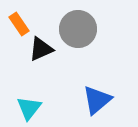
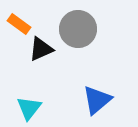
orange rectangle: rotated 20 degrees counterclockwise
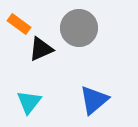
gray circle: moved 1 px right, 1 px up
blue triangle: moved 3 px left
cyan triangle: moved 6 px up
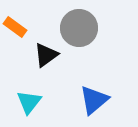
orange rectangle: moved 4 px left, 3 px down
black triangle: moved 5 px right, 6 px down; rotated 12 degrees counterclockwise
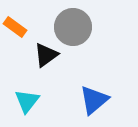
gray circle: moved 6 px left, 1 px up
cyan triangle: moved 2 px left, 1 px up
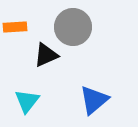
orange rectangle: rotated 40 degrees counterclockwise
black triangle: rotated 12 degrees clockwise
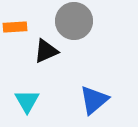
gray circle: moved 1 px right, 6 px up
black triangle: moved 4 px up
cyan triangle: rotated 8 degrees counterclockwise
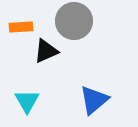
orange rectangle: moved 6 px right
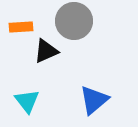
cyan triangle: rotated 8 degrees counterclockwise
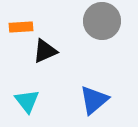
gray circle: moved 28 px right
black triangle: moved 1 px left
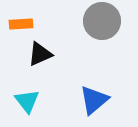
orange rectangle: moved 3 px up
black triangle: moved 5 px left, 3 px down
